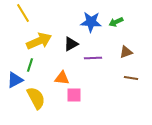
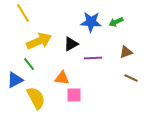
green line: moved 1 px left, 1 px up; rotated 56 degrees counterclockwise
brown line: rotated 16 degrees clockwise
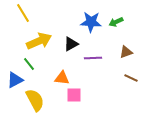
yellow semicircle: moved 1 px left, 2 px down
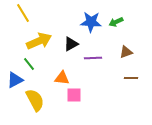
brown line: rotated 24 degrees counterclockwise
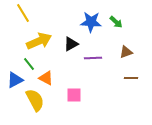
green arrow: rotated 112 degrees counterclockwise
orange triangle: moved 16 px left; rotated 21 degrees clockwise
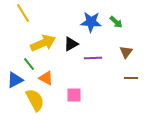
yellow arrow: moved 4 px right, 2 px down
brown triangle: rotated 32 degrees counterclockwise
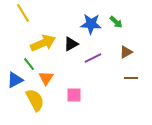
blue star: moved 2 px down
brown triangle: rotated 24 degrees clockwise
purple line: rotated 24 degrees counterclockwise
orange triangle: rotated 35 degrees clockwise
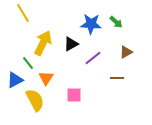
yellow arrow: rotated 40 degrees counterclockwise
purple line: rotated 12 degrees counterclockwise
green line: moved 1 px left, 1 px up
brown line: moved 14 px left
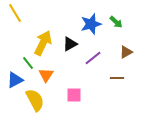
yellow line: moved 8 px left
blue star: rotated 20 degrees counterclockwise
black triangle: moved 1 px left
orange triangle: moved 3 px up
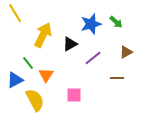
yellow arrow: moved 8 px up
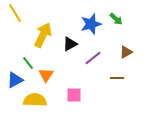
green arrow: moved 3 px up
yellow semicircle: rotated 60 degrees counterclockwise
